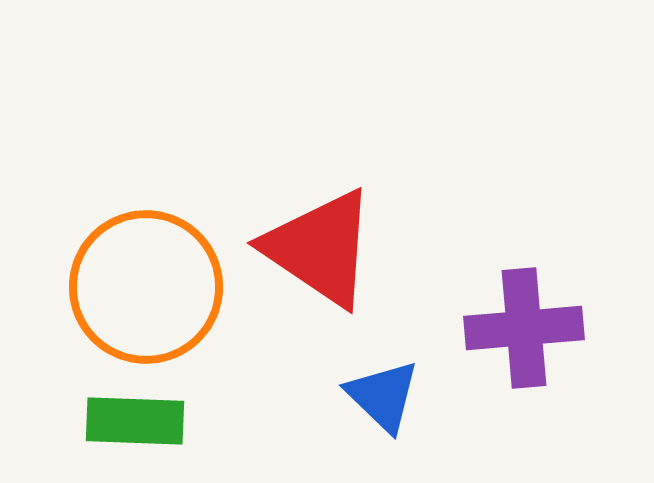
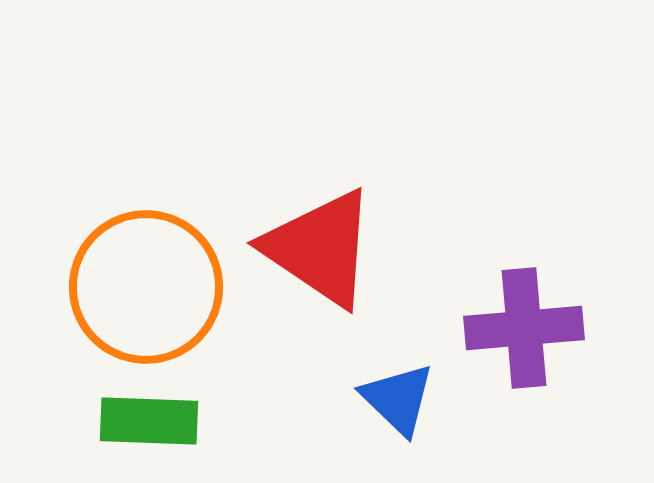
blue triangle: moved 15 px right, 3 px down
green rectangle: moved 14 px right
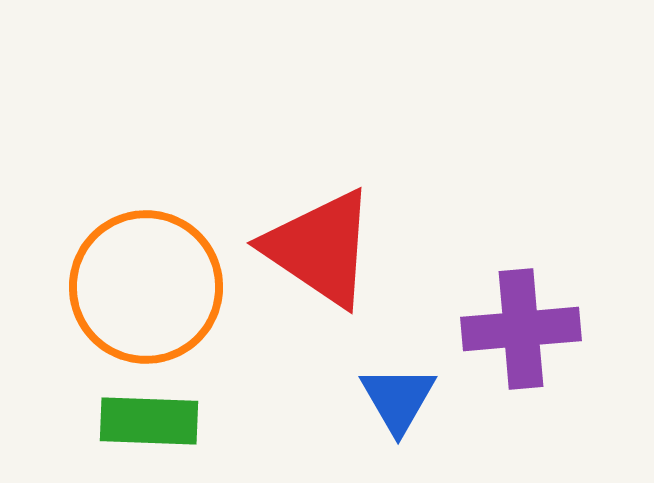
purple cross: moved 3 px left, 1 px down
blue triangle: rotated 16 degrees clockwise
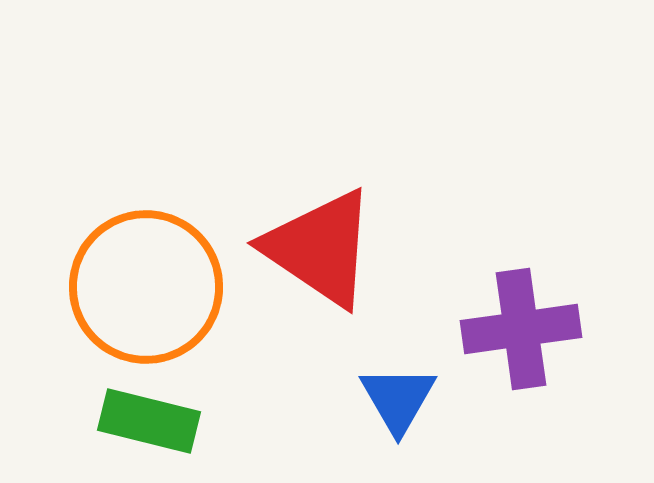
purple cross: rotated 3 degrees counterclockwise
green rectangle: rotated 12 degrees clockwise
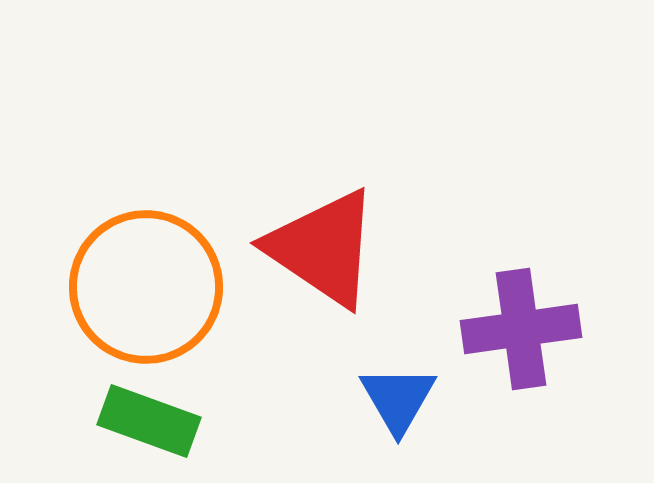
red triangle: moved 3 px right
green rectangle: rotated 6 degrees clockwise
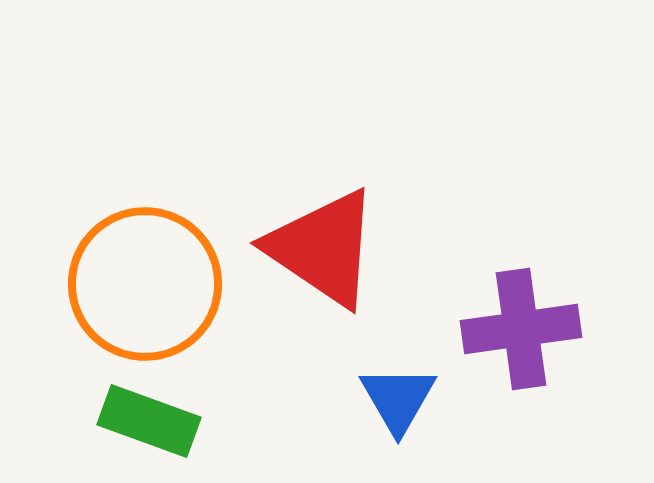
orange circle: moved 1 px left, 3 px up
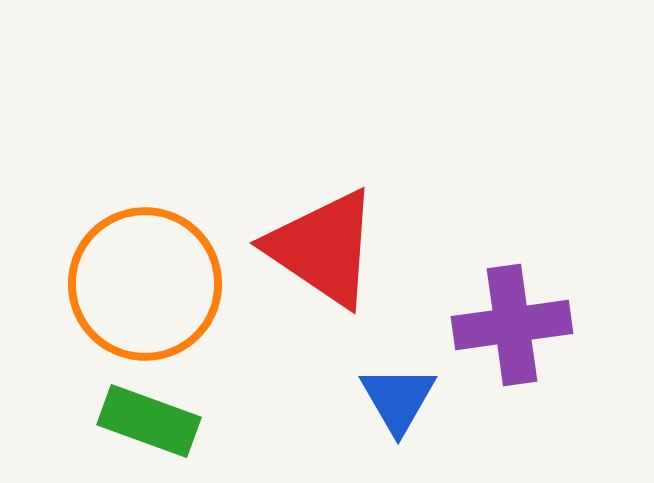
purple cross: moved 9 px left, 4 px up
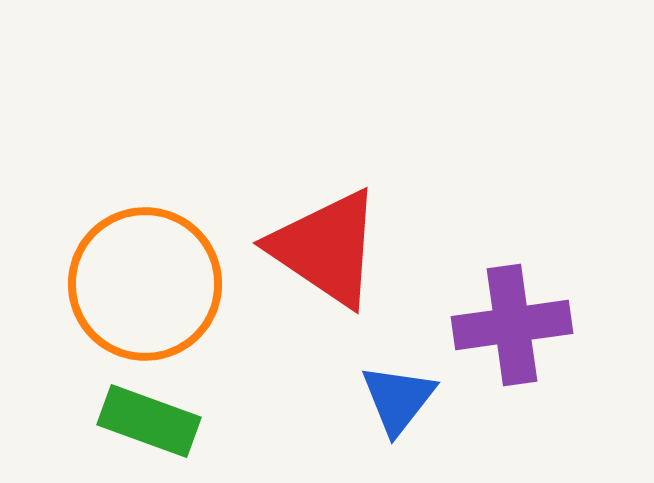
red triangle: moved 3 px right
blue triangle: rotated 8 degrees clockwise
